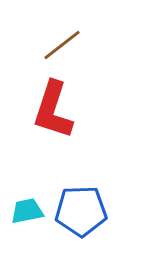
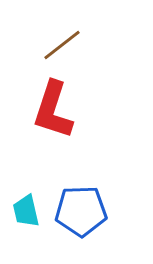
cyan trapezoid: moved 1 px left; rotated 92 degrees counterclockwise
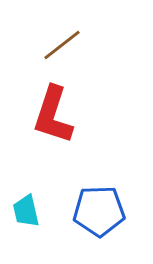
red L-shape: moved 5 px down
blue pentagon: moved 18 px right
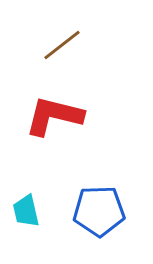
red L-shape: moved 1 px right, 1 px down; rotated 86 degrees clockwise
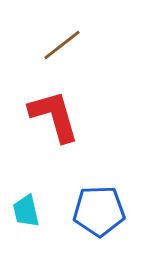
red L-shape: rotated 60 degrees clockwise
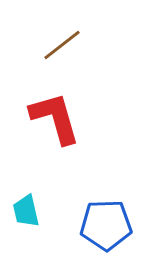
red L-shape: moved 1 px right, 2 px down
blue pentagon: moved 7 px right, 14 px down
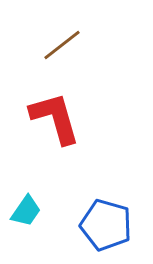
cyan trapezoid: rotated 132 degrees counterclockwise
blue pentagon: rotated 18 degrees clockwise
